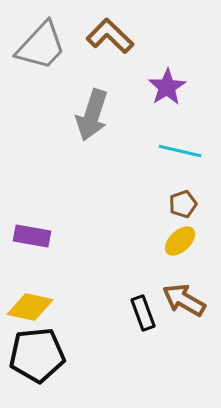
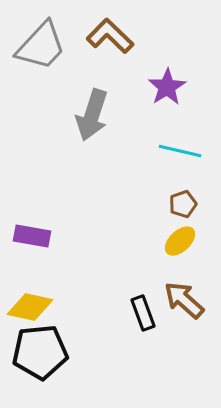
brown arrow: rotated 12 degrees clockwise
black pentagon: moved 3 px right, 3 px up
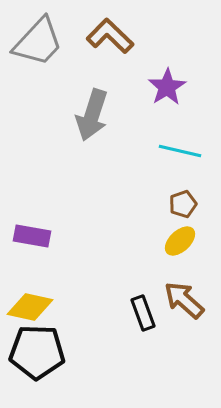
gray trapezoid: moved 3 px left, 4 px up
black pentagon: moved 3 px left; rotated 8 degrees clockwise
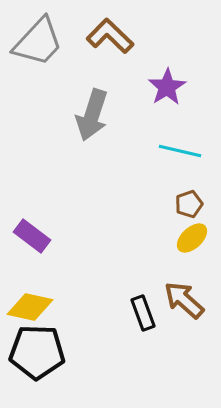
brown pentagon: moved 6 px right
purple rectangle: rotated 27 degrees clockwise
yellow ellipse: moved 12 px right, 3 px up
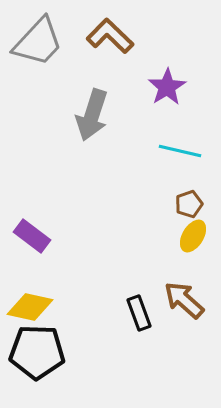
yellow ellipse: moved 1 px right, 2 px up; rotated 16 degrees counterclockwise
black rectangle: moved 4 px left
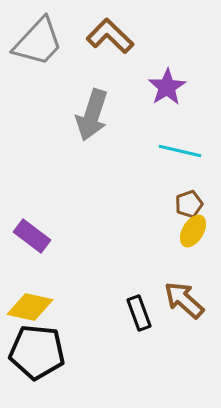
yellow ellipse: moved 5 px up
black pentagon: rotated 4 degrees clockwise
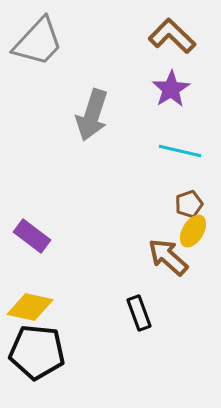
brown L-shape: moved 62 px right
purple star: moved 4 px right, 2 px down
brown arrow: moved 16 px left, 43 px up
